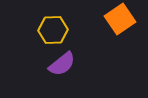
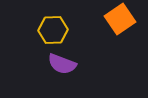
purple semicircle: rotated 60 degrees clockwise
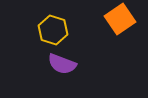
yellow hexagon: rotated 20 degrees clockwise
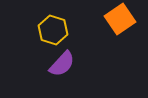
purple semicircle: rotated 68 degrees counterclockwise
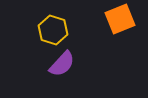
orange square: rotated 12 degrees clockwise
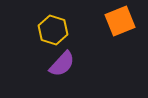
orange square: moved 2 px down
